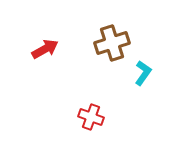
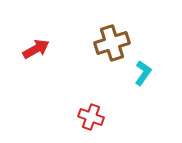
red arrow: moved 9 px left
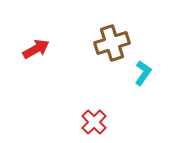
red cross: moved 3 px right, 5 px down; rotated 25 degrees clockwise
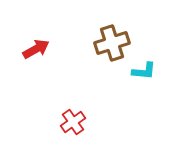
cyan L-shape: moved 1 px right, 2 px up; rotated 60 degrees clockwise
red cross: moved 21 px left; rotated 10 degrees clockwise
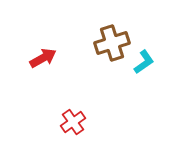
red arrow: moved 7 px right, 9 px down
cyan L-shape: moved 9 px up; rotated 40 degrees counterclockwise
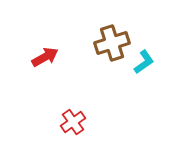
red arrow: moved 2 px right, 1 px up
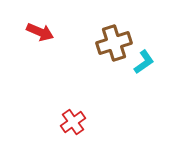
brown cross: moved 2 px right
red arrow: moved 5 px left, 25 px up; rotated 52 degrees clockwise
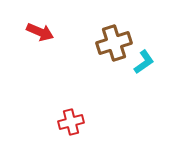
red cross: moved 2 px left; rotated 20 degrees clockwise
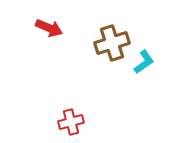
red arrow: moved 9 px right, 4 px up
brown cross: moved 2 px left
